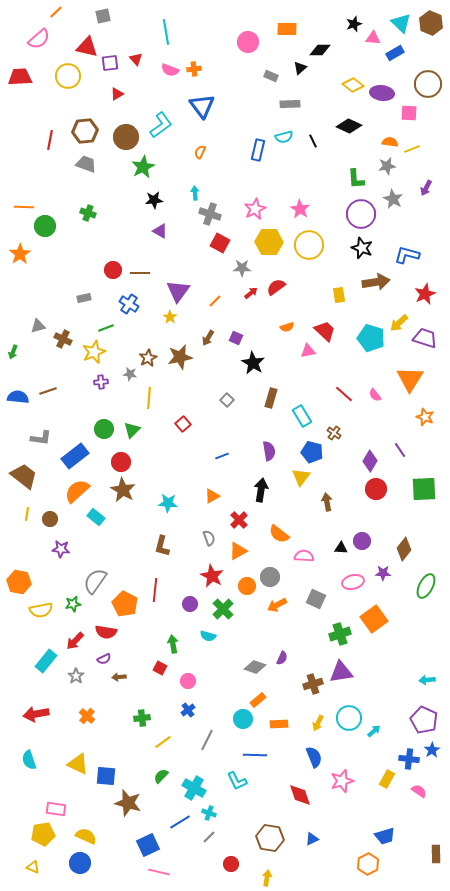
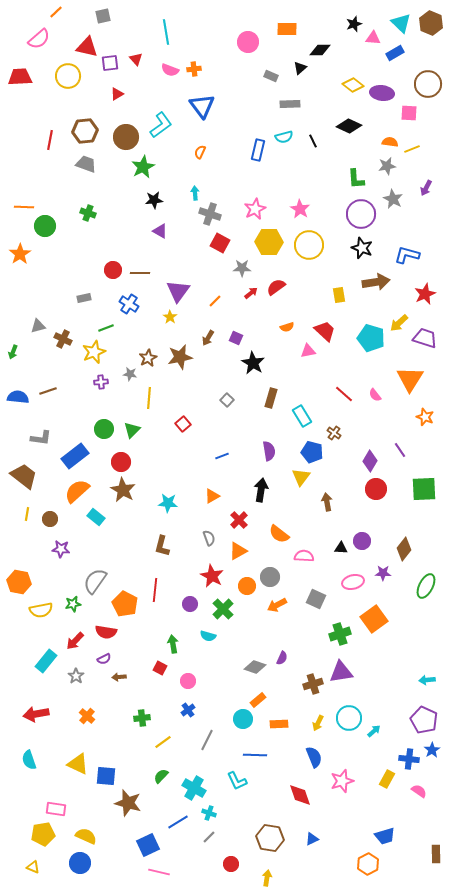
blue line at (180, 822): moved 2 px left
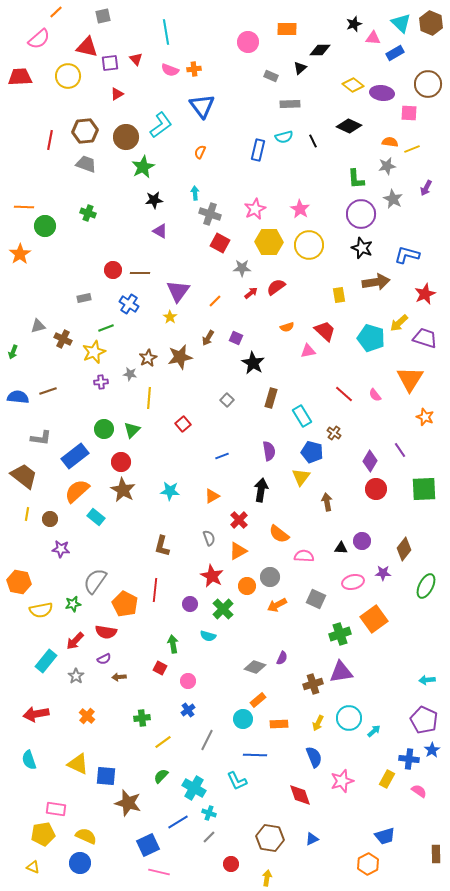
cyan star at (168, 503): moved 2 px right, 12 px up
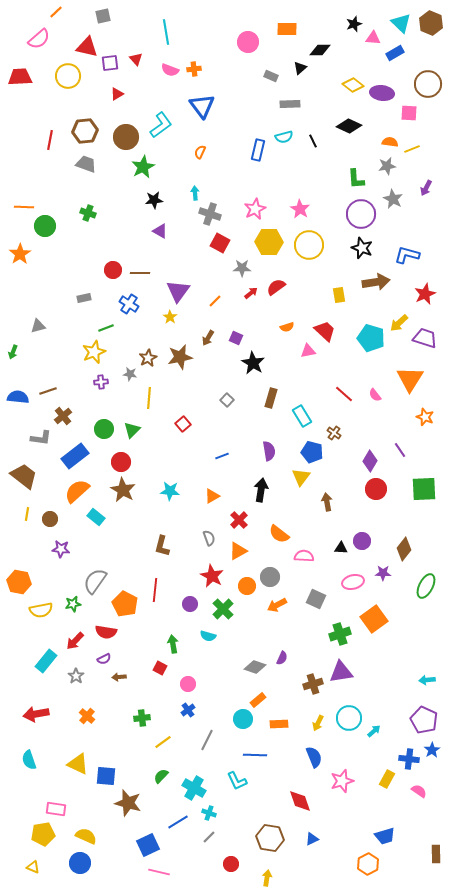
brown cross at (63, 339): moved 77 px down; rotated 24 degrees clockwise
pink circle at (188, 681): moved 3 px down
red diamond at (300, 795): moved 6 px down
